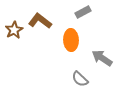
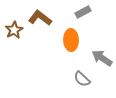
brown L-shape: moved 3 px up
gray semicircle: moved 2 px right
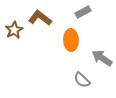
gray semicircle: moved 1 px down
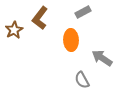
brown L-shape: rotated 90 degrees counterclockwise
gray semicircle: rotated 18 degrees clockwise
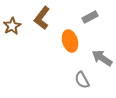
gray rectangle: moved 7 px right, 5 px down
brown L-shape: moved 2 px right
brown star: moved 2 px left, 4 px up
orange ellipse: moved 1 px left, 1 px down; rotated 15 degrees counterclockwise
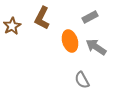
brown L-shape: rotated 10 degrees counterclockwise
gray arrow: moved 6 px left, 11 px up
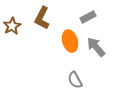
gray rectangle: moved 2 px left
gray arrow: rotated 15 degrees clockwise
gray semicircle: moved 7 px left
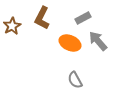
gray rectangle: moved 5 px left, 1 px down
orange ellipse: moved 2 px down; rotated 50 degrees counterclockwise
gray arrow: moved 2 px right, 6 px up
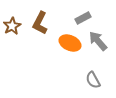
brown L-shape: moved 2 px left, 5 px down
gray semicircle: moved 18 px right
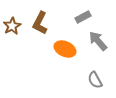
gray rectangle: moved 1 px up
orange ellipse: moved 5 px left, 6 px down
gray semicircle: moved 2 px right
